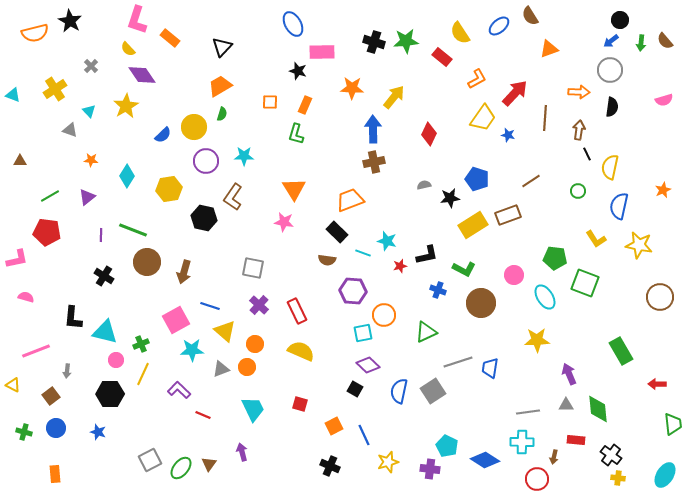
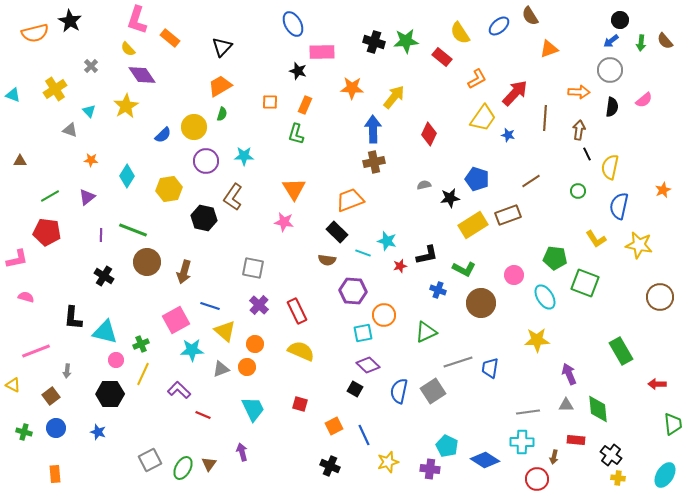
pink semicircle at (664, 100): moved 20 px left; rotated 24 degrees counterclockwise
green ellipse at (181, 468): moved 2 px right; rotated 10 degrees counterclockwise
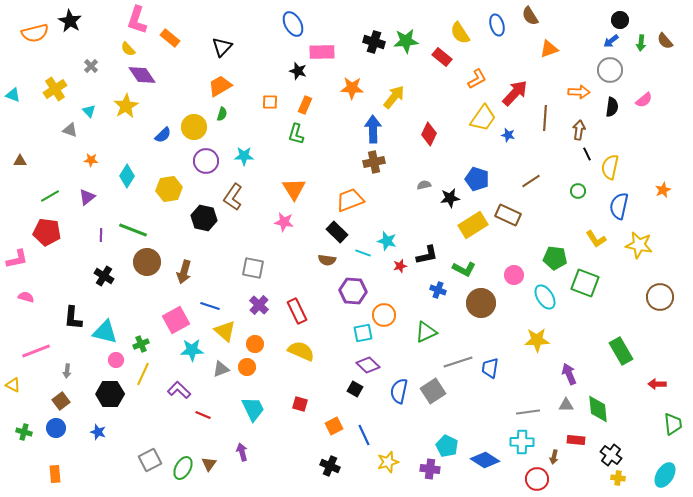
blue ellipse at (499, 26): moved 2 px left, 1 px up; rotated 65 degrees counterclockwise
brown rectangle at (508, 215): rotated 45 degrees clockwise
brown square at (51, 396): moved 10 px right, 5 px down
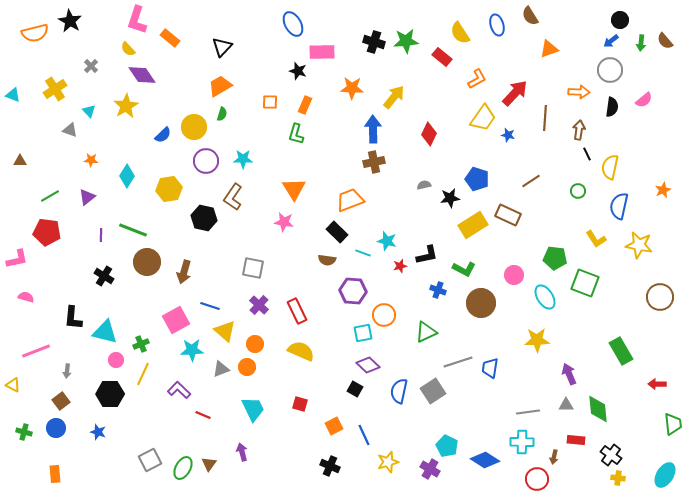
cyan star at (244, 156): moved 1 px left, 3 px down
purple cross at (430, 469): rotated 24 degrees clockwise
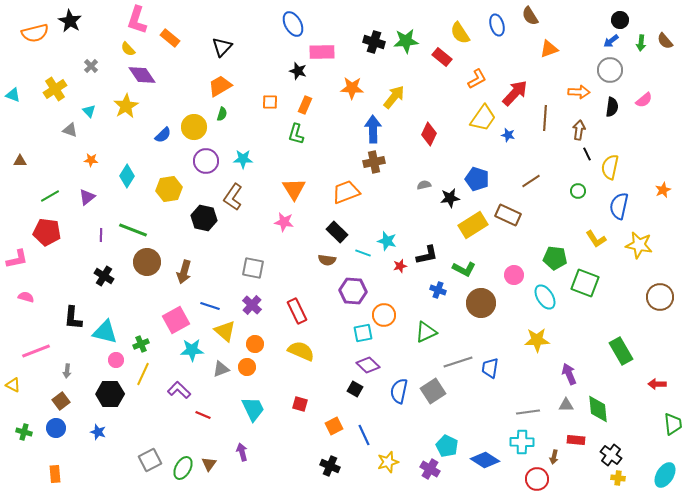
orange trapezoid at (350, 200): moved 4 px left, 8 px up
purple cross at (259, 305): moved 7 px left
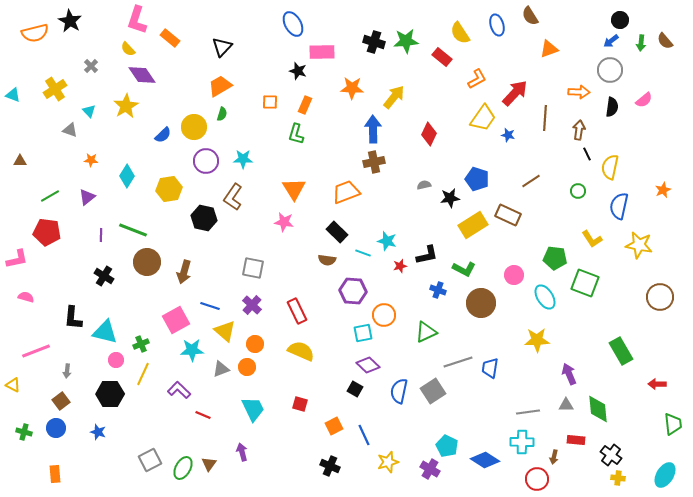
yellow L-shape at (596, 239): moved 4 px left
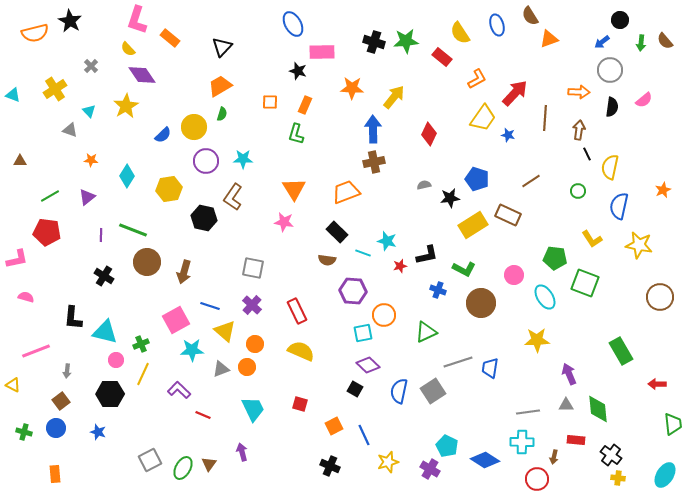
blue arrow at (611, 41): moved 9 px left, 1 px down
orange triangle at (549, 49): moved 10 px up
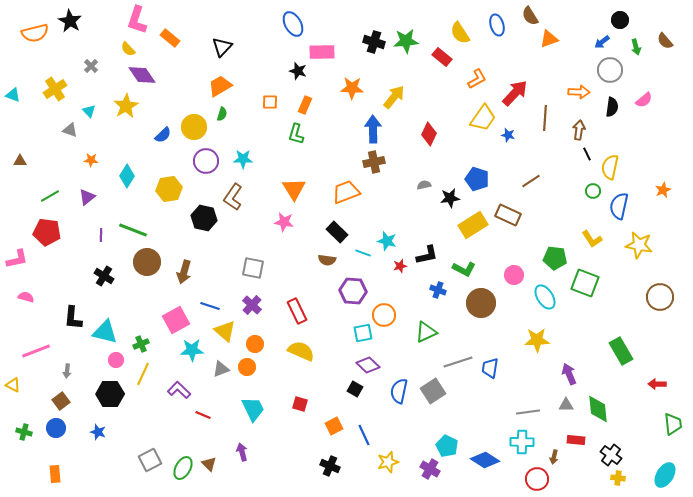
green arrow at (641, 43): moved 5 px left, 4 px down; rotated 21 degrees counterclockwise
green circle at (578, 191): moved 15 px right
brown triangle at (209, 464): rotated 21 degrees counterclockwise
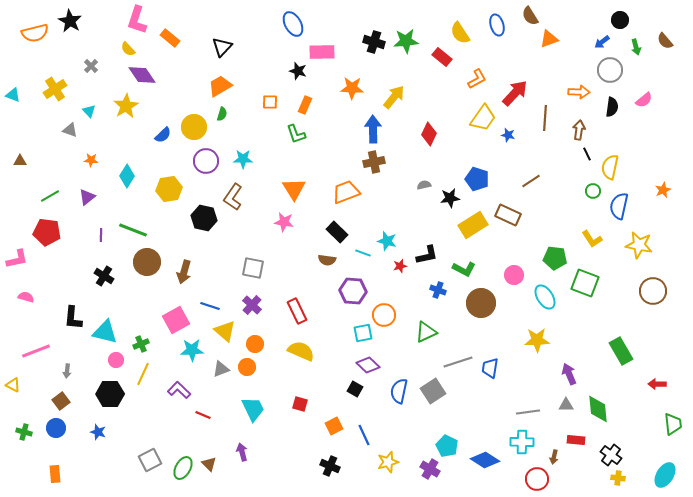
green L-shape at (296, 134): rotated 35 degrees counterclockwise
brown circle at (660, 297): moved 7 px left, 6 px up
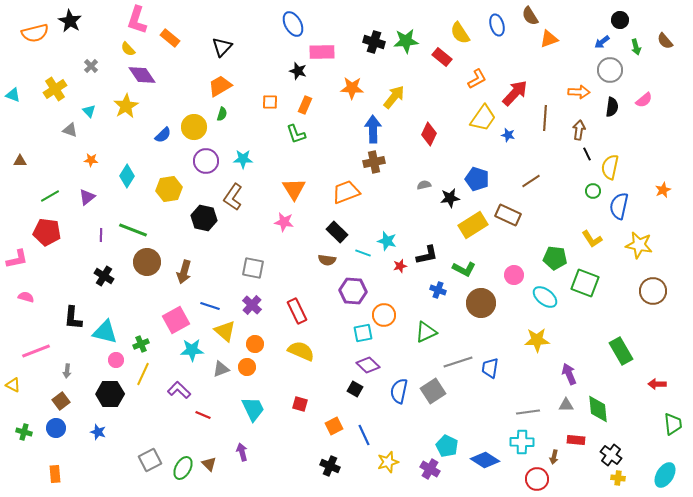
cyan ellipse at (545, 297): rotated 20 degrees counterclockwise
